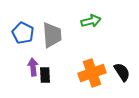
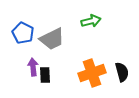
gray trapezoid: moved 4 px down; rotated 68 degrees clockwise
black semicircle: rotated 18 degrees clockwise
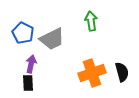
green arrow: rotated 84 degrees counterclockwise
purple arrow: moved 2 px left, 3 px up; rotated 18 degrees clockwise
black rectangle: moved 17 px left, 8 px down
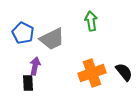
purple arrow: moved 4 px right, 2 px down
black semicircle: moved 2 px right; rotated 24 degrees counterclockwise
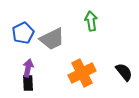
blue pentagon: rotated 20 degrees clockwise
purple arrow: moved 7 px left, 2 px down
orange cross: moved 10 px left; rotated 8 degrees counterclockwise
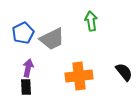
orange cross: moved 3 px left, 3 px down; rotated 20 degrees clockwise
black rectangle: moved 2 px left, 4 px down
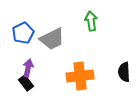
black semicircle: rotated 144 degrees counterclockwise
orange cross: moved 1 px right
black rectangle: moved 4 px up; rotated 35 degrees counterclockwise
